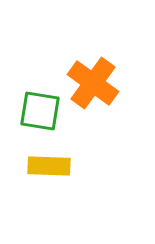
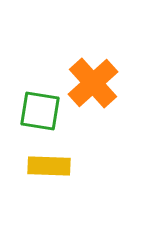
orange cross: rotated 12 degrees clockwise
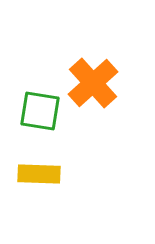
yellow rectangle: moved 10 px left, 8 px down
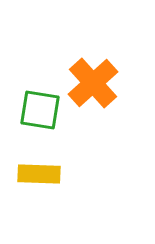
green square: moved 1 px up
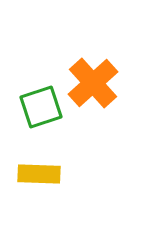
green square: moved 1 px right, 3 px up; rotated 27 degrees counterclockwise
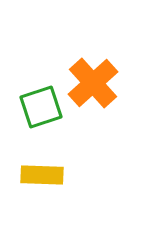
yellow rectangle: moved 3 px right, 1 px down
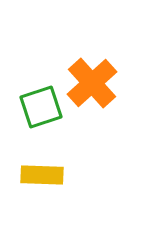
orange cross: moved 1 px left
